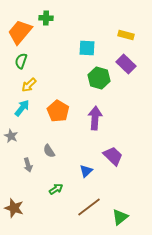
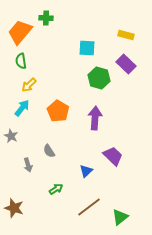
green semicircle: rotated 28 degrees counterclockwise
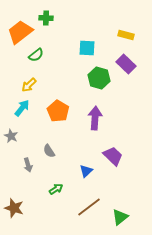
orange trapezoid: rotated 12 degrees clockwise
green semicircle: moved 15 px right, 6 px up; rotated 119 degrees counterclockwise
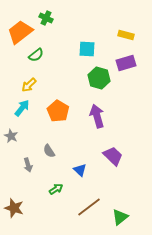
green cross: rotated 24 degrees clockwise
cyan square: moved 1 px down
purple rectangle: moved 1 px up; rotated 60 degrees counterclockwise
purple arrow: moved 2 px right, 2 px up; rotated 20 degrees counterclockwise
blue triangle: moved 6 px left, 1 px up; rotated 32 degrees counterclockwise
